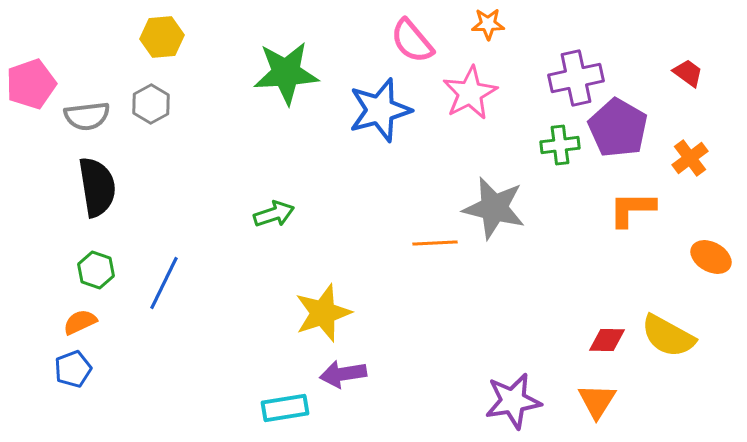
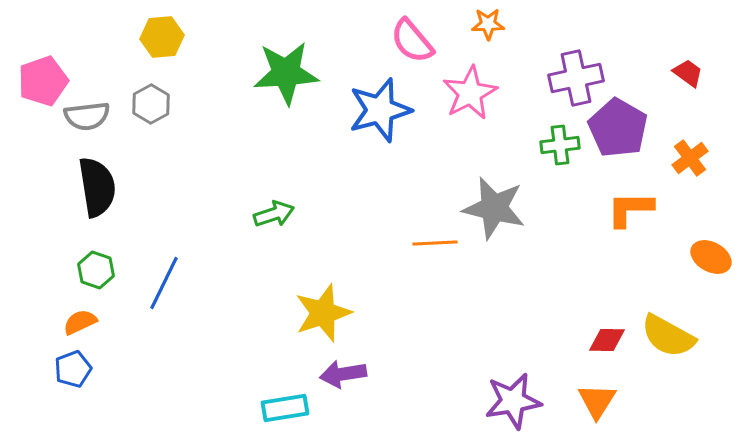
pink pentagon: moved 12 px right, 3 px up
orange L-shape: moved 2 px left
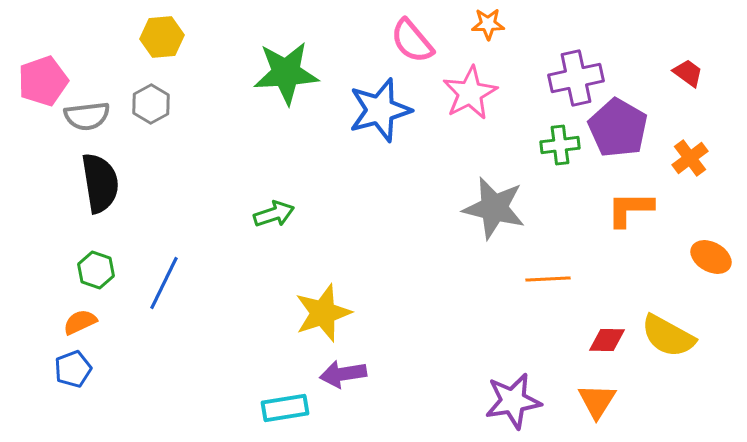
black semicircle: moved 3 px right, 4 px up
orange line: moved 113 px right, 36 px down
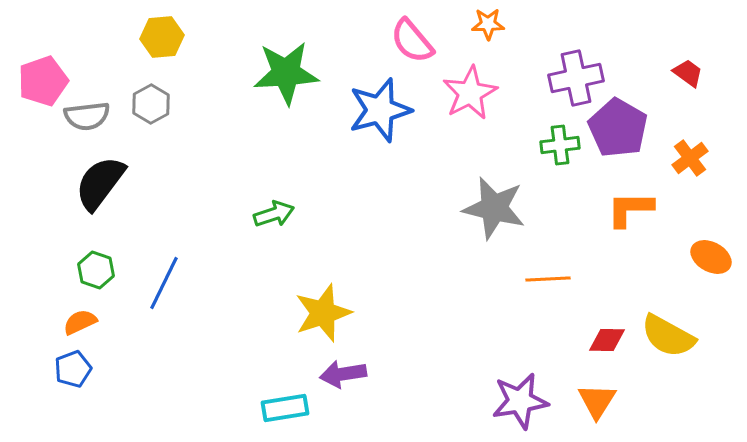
black semicircle: rotated 134 degrees counterclockwise
purple star: moved 7 px right
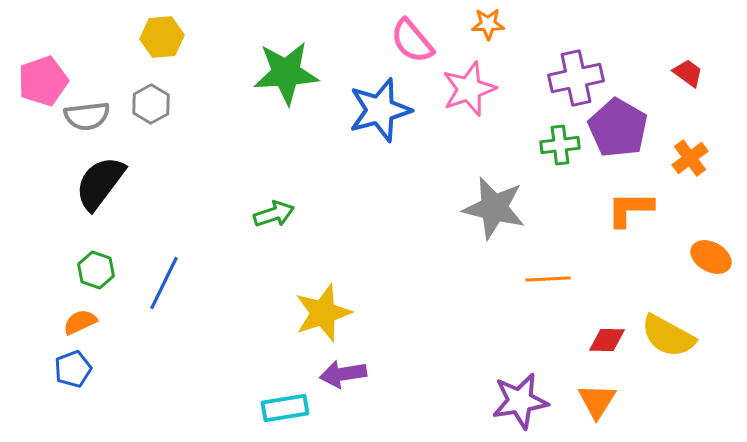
pink star: moved 1 px left, 4 px up; rotated 8 degrees clockwise
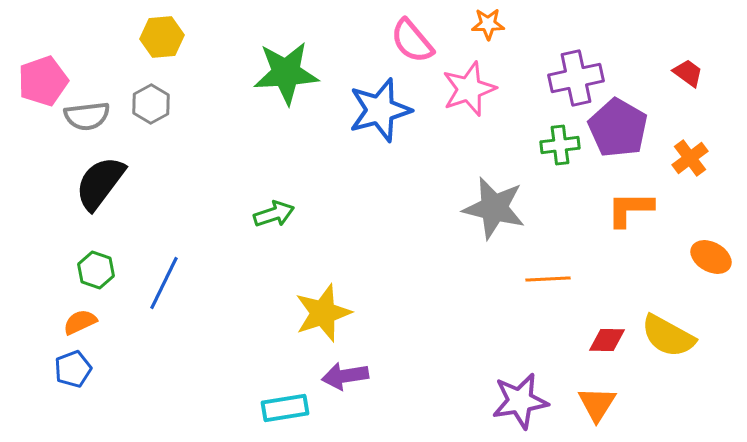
purple arrow: moved 2 px right, 2 px down
orange triangle: moved 3 px down
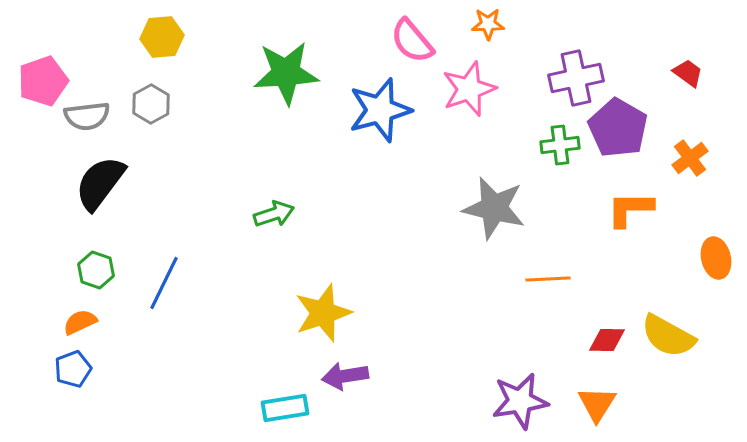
orange ellipse: moved 5 px right, 1 px down; rotated 48 degrees clockwise
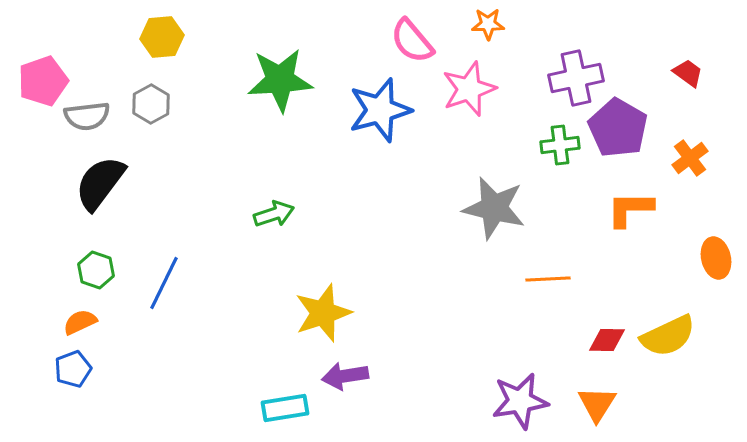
green star: moved 6 px left, 7 px down
yellow semicircle: rotated 54 degrees counterclockwise
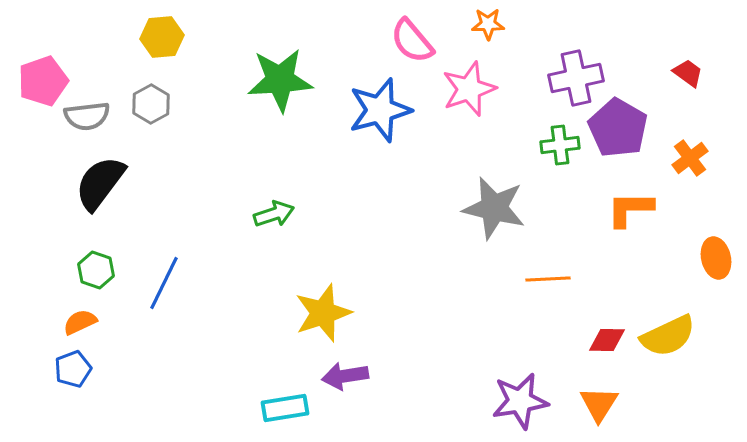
orange triangle: moved 2 px right
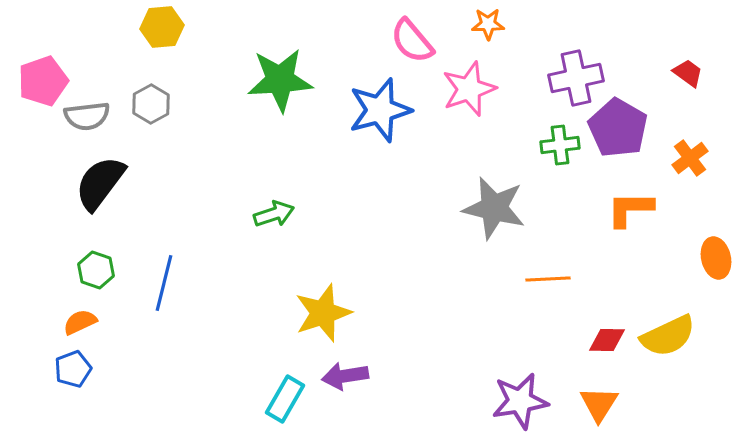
yellow hexagon: moved 10 px up
blue line: rotated 12 degrees counterclockwise
cyan rectangle: moved 9 px up; rotated 51 degrees counterclockwise
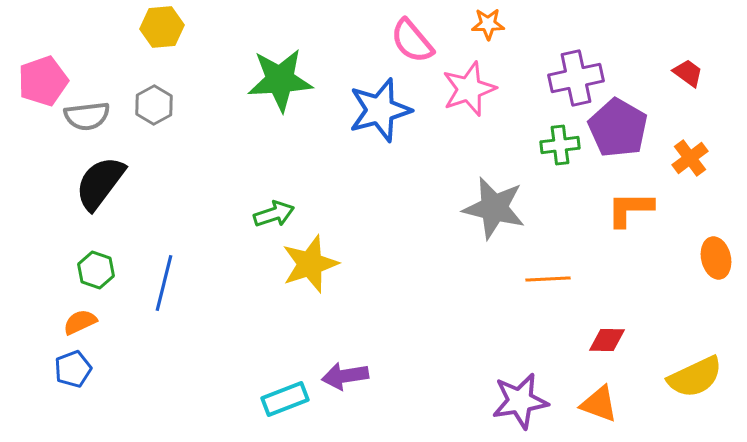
gray hexagon: moved 3 px right, 1 px down
yellow star: moved 13 px left, 49 px up
yellow semicircle: moved 27 px right, 41 px down
cyan rectangle: rotated 39 degrees clockwise
orange triangle: rotated 42 degrees counterclockwise
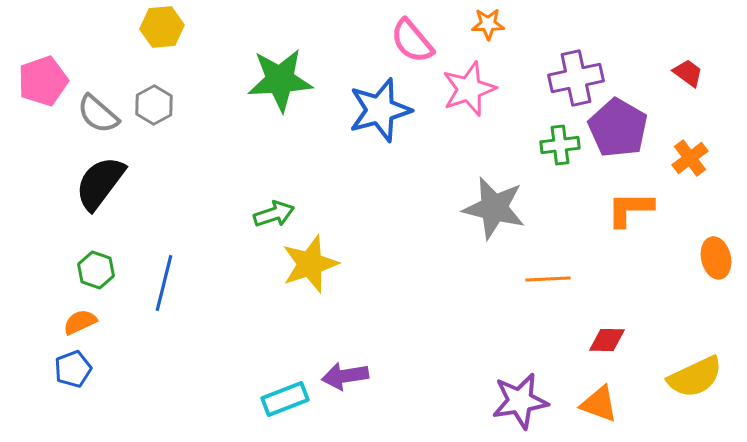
gray semicircle: moved 11 px right, 2 px up; rotated 48 degrees clockwise
